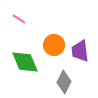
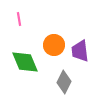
pink line: rotated 48 degrees clockwise
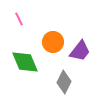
pink line: rotated 16 degrees counterclockwise
orange circle: moved 1 px left, 3 px up
purple trapezoid: rotated 135 degrees counterclockwise
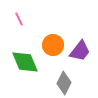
orange circle: moved 3 px down
gray diamond: moved 1 px down
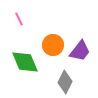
gray diamond: moved 1 px right, 1 px up
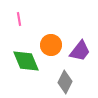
pink line: rotated 16 degrees clockwise
orange circle: moved 2 px left
green diamond: moved 1 px right, 1 px up
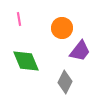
orange circle: moved 11 px right, 17 px up
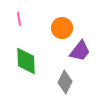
green diamond: rotated 20 degrees clockwise
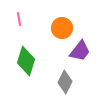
green diamond: rotated 20 degrees clockwise
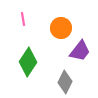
pink line: moved 4 px right
orange circle: moved 1 px left
green diamond: moved 2 px right, 1 px down; rotated 16 degrees clockwise
